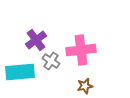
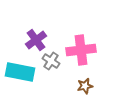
cyan rectangle: rotated 16 degrees clockwise
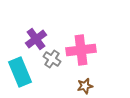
purple cross: moved 1 px up
gray cross: moved 1 px right, 2 px up
cyan rectangle: rotated 56 degrees clockwise
